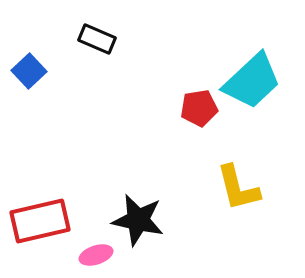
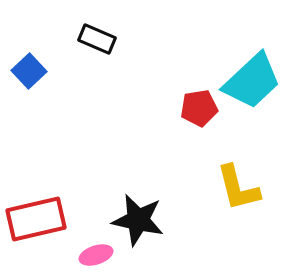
red rectangle: moved 4 px left, 2 px up
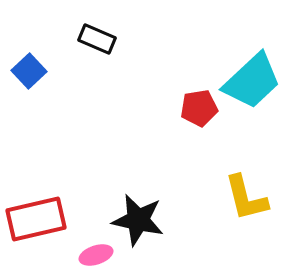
yellow L-shape: moved 8 px right, 10 px down
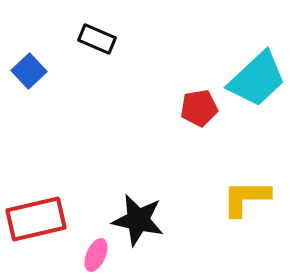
cyan trapezoid: moved 5 px right, 2 px up
yellow L-shape: rotated 104 degrees clockwise
pink ellipse: rotated 48 degrees counterclockwise
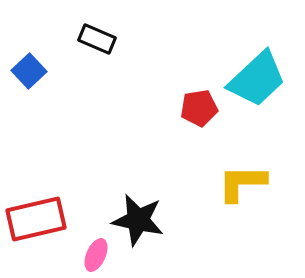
yellow L-shape: moved 4 px left, 15 px up
